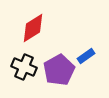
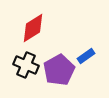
black cross: moved 2 px right, 2 px up
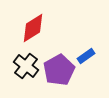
black cross: moved 1 px down; rotated 15 degrees clockwise
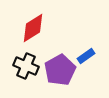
black cross: rotated 15 degrees counterclockwise
purple pentagon: moved 1 px right
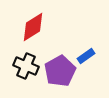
red diamond: moved 1 px up
purple pentagon: moved 1 px down
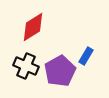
blue rectangle: rotated 24 degrees counterclockwise
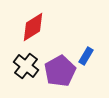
black cross: rotated 15 degrees clockwise
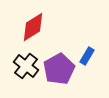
blue rectangle: moved 1 px right
purple pentagon: moved 1 px left, 2 px up
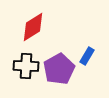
black cross: rotated 35 degrees counterclockwise
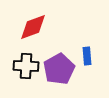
red diamond: rotated 12 degrees clockwise
blue rectangle: rotated 36 degrees counterclockwise
